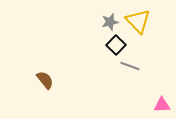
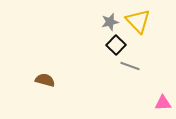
brown semicircle: rotated 36 degrees counterclockwise
pink triangle: moved 1 px right, 2 px up
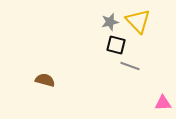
black square: rotated 30 degrees counterclockwise
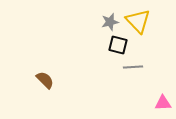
black square: moved 2 px right
gray line: moved 3 px right, 1 px down; rotated 24 degrees counterclockwise
brown semicircle: rotated 30 degrees clockwise
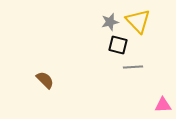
pink triangle: moved 2 px down
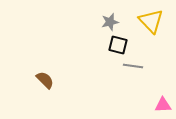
yellow triangle: moved 13 px right
gray line: moved 1 px up; rotated 12 degrees clockwise
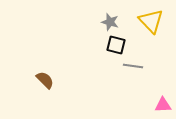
gray star: rotated 30 degrees clockwise
black square: moved 2 px left
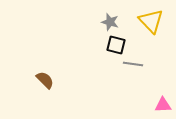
gray line: moved 2 px up
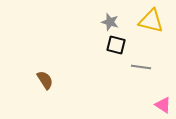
yellow triangle: rotated 32 degrees counterclockwise
gray line: moved 8 px right, 3 px down
brown semicircle: rotated 12 degrees clockwise
pink triangle: rotated 36 degrees clockwise
